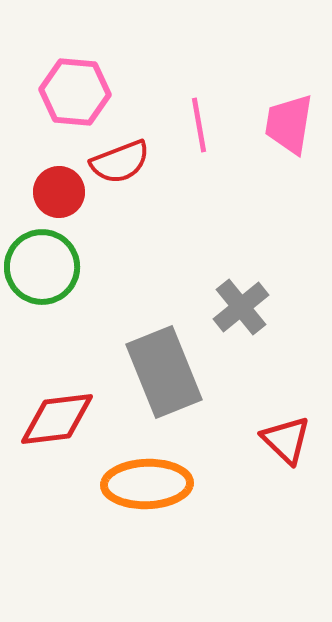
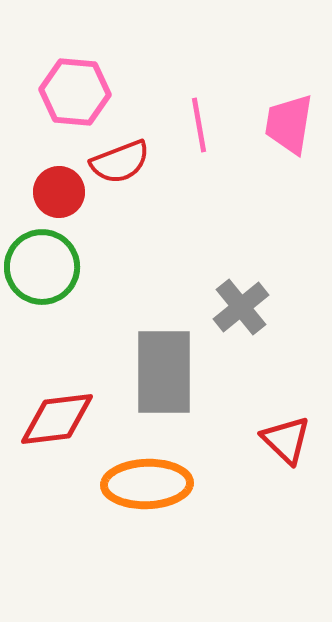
gray rectangle: rotated 22 degrees clockwise
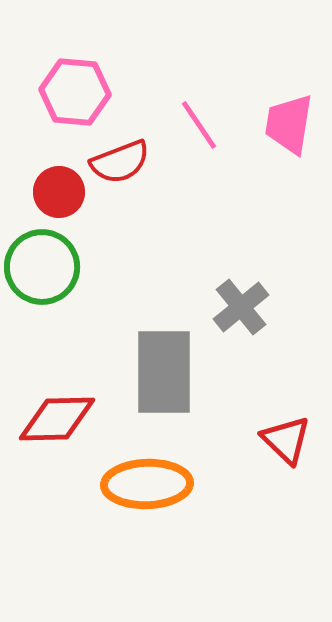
pink line: rotated 24 degrees counterclockwise
red diamond: rotated 6 degrees clockwise
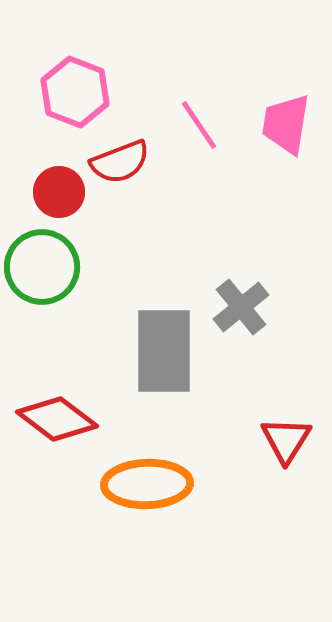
pink hexagon: rotated 16 degrees clockwise
pink trapezoid: moved 3 px left
gray rectangle: moved 21 px up
red diamond: rotated 38 degrees clockwise
red triangle: rotated 18 degrees clockwise
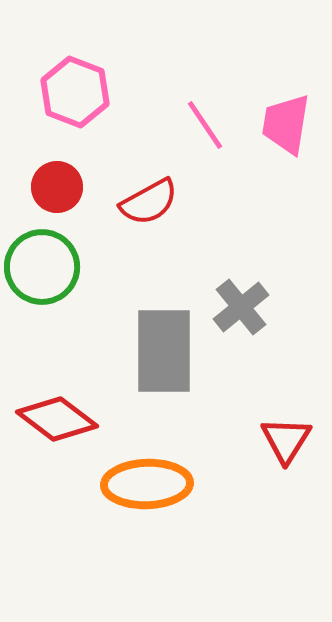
pink line: moved 6 px right
red semicircle: moved 29 px right, 40 px down; rotated 8 degrees counterclockwise
red circle: moved 2 px left, 5 px up
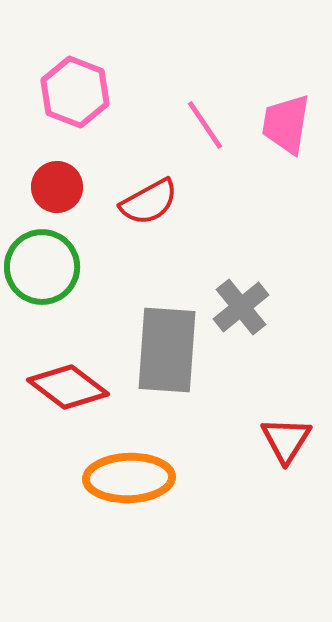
gray rectangle: moved 3 px right, 1 px up; rotated 4 degrees clockwise
red diamond: moved 11 px right, 32 px up
orange ellipse: moved 18 px left, 6 px up
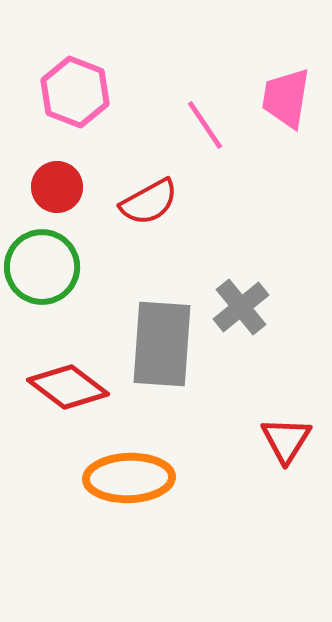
pink trapezoid: moved 26 px up
gray rectangle: moved 5 px left, 6 px up
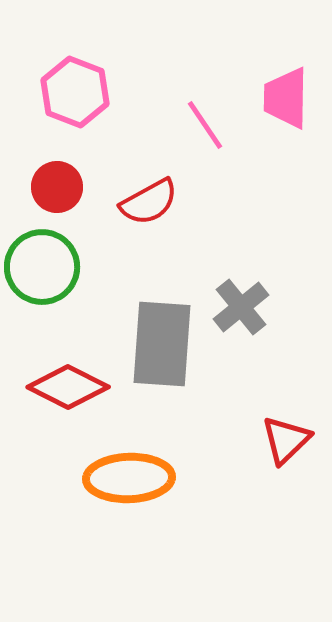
pink trapezoid: rotated 8 degrees counterclockwise
red diamond: rotated 10 degrees counterclockwise
red triangle: rotated 14 degrees clockwise
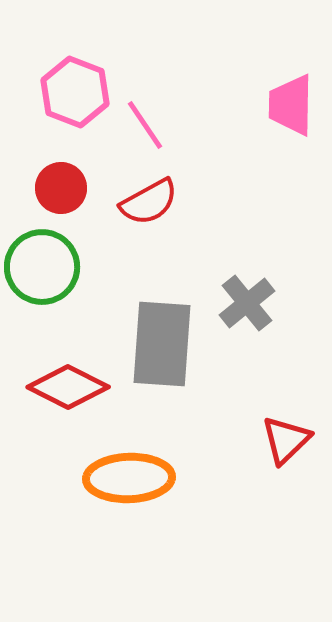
pink trapezoid: moved 5 px right, 7 px down
pink line: moved 60 px left
red circle: moved 4 px right, 1 px down
gray cross: moved 6 px right, 4 px up
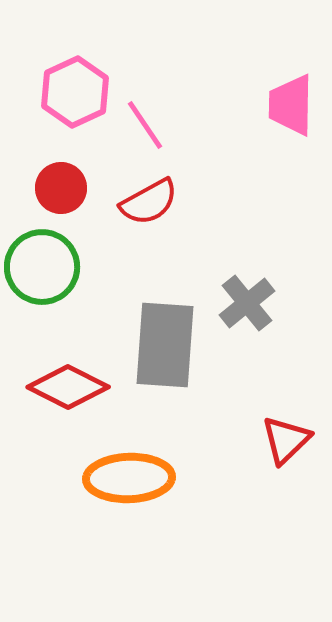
pink hexagon: rotated 14 degrees clockwise
gray rectangle: moved 3 px right, 1 px down
